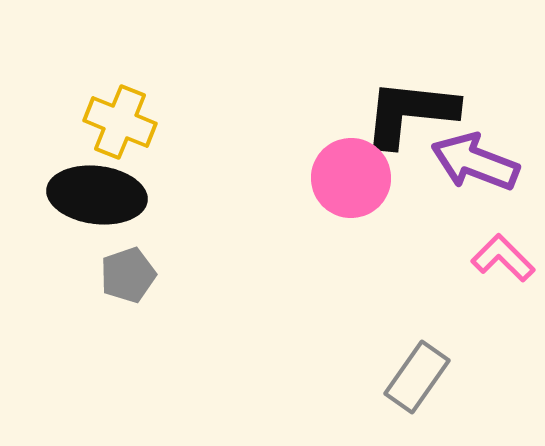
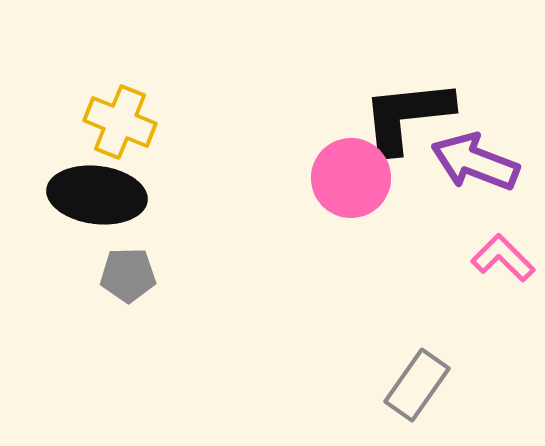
black L-shape: moved 3 px left, 3 px down; rotated 12 degrees counterclockwise
gray pentagon: rotated 18 degrees clockwise
gray rectangle: moved 8 px down
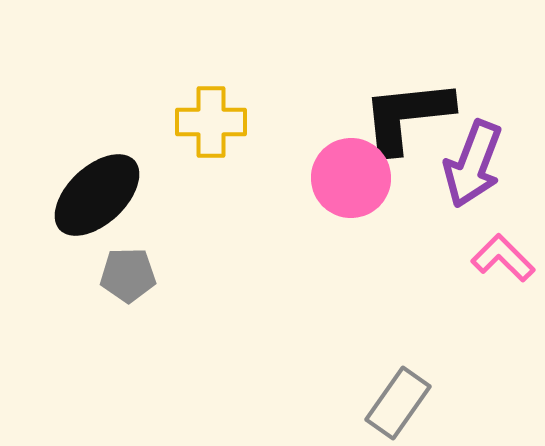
yellow cross: moved 91 px right; rotated 22 degrees counterclockwise
purple arrow: moved 2 px left, 2 px down; rotated 90 degrees counterclockwise
black ellipse: rotated 50 degrees counterclockwise
gray rectangle: moved 19 px left, 18 px down
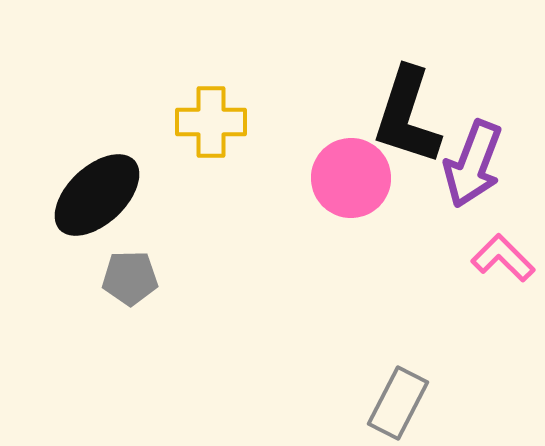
black L-shape: rotated 66 degrees counterclockwise
gray pentagon: moved 2 px right, 3 px down
gray rectangle: rotated 8 degrees counterclockwise
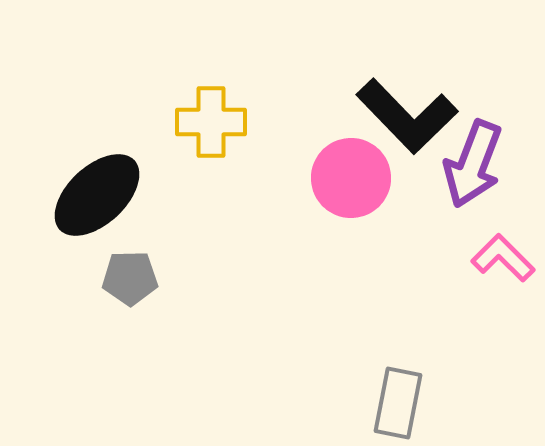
black L-shape: rotated 62 degrees counterclockwise
gray rectangle: rotated 16 degrees counterclockwise
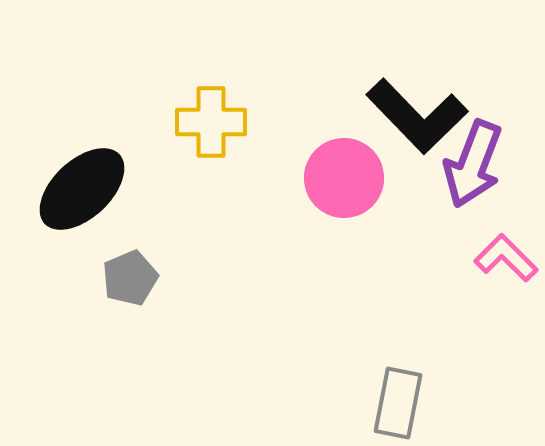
black L-shape: moved 10 px right
pink circle: moved 7 px left
black ellipse: moved 15 px left, 6 px up
pink L-shape: moved 3 px right
gray pentagon: rotated 22 degrees counterclockwise
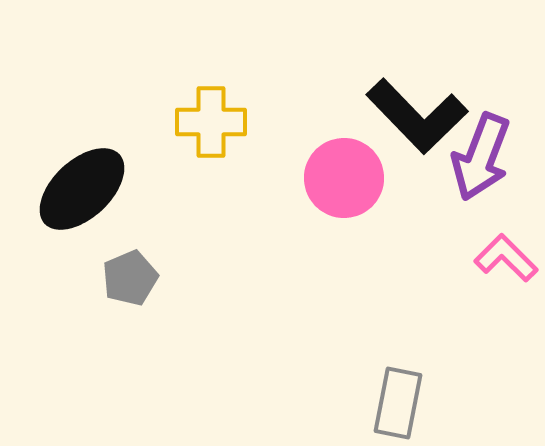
purple arrow: moved 8 px right, 7 px up
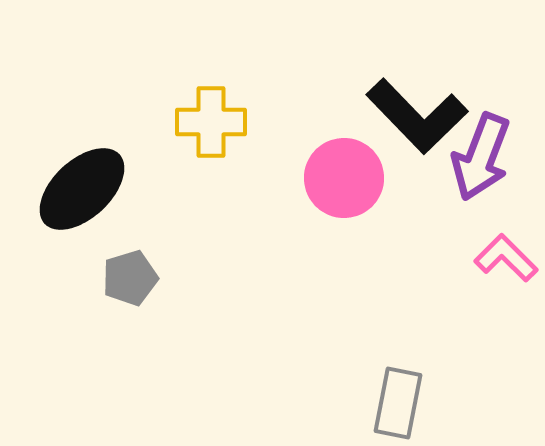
gray pentagon: rotated 6 degrees clockwise
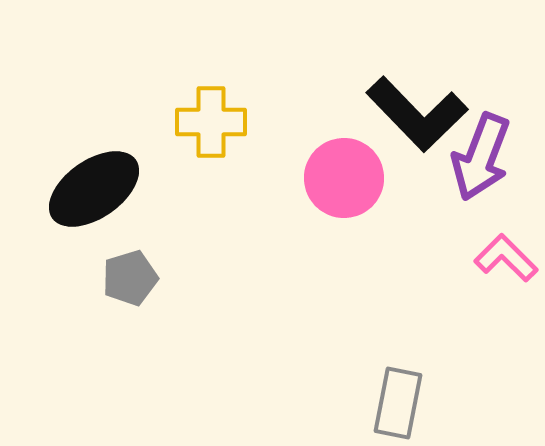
black L-shape: moved 2 px up
black ellipse: moved 12 px right; rotated 8 degrees clockwise
